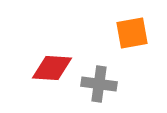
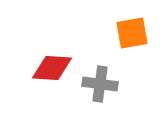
gray cross: moved 1 px right
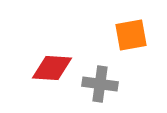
orange square: moved 1 px left, 2 px down
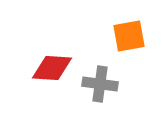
orange square: moved 2 px left, 1 px down
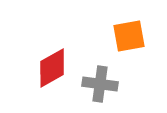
red diamond: rotated 33 degrees counterclockwise
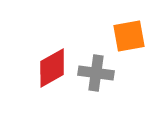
gray cross: moved 4 px left, 11 px up
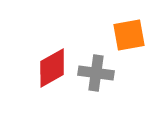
orange square: moved 1 px up
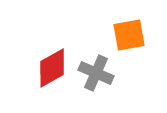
gray cross: rotated 16 degrees clockwise
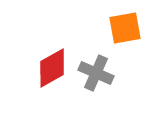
orange square: moved 4 px left, 7 px up
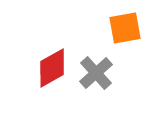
gray cross: rotated 24 degrees clockwise
